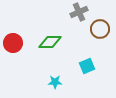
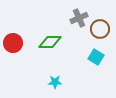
gray cross: moved 6 px down
cyan square: moved 9 px right, 9 px up; rotated 35 degrees counterclockwise
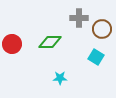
gray cross: rotated 24 degrees clockwise
brown circle: moved 2 px right
red circle: moved 1 px left, 1 px down
cyan star: moved 5 px right, 4 px up
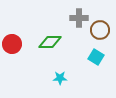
brown circle: moved 2 px left, 1 px down
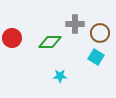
gray cross: moved 4 px left, 6 px down
brown circle: moved 3 px down
red circle: moved 6 px up
cyan star: moved 2 px up
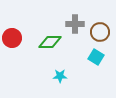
brown circle: moved 1 px up
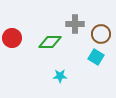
brown circle: moved 1 px right, 2 px down
